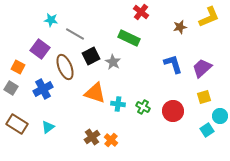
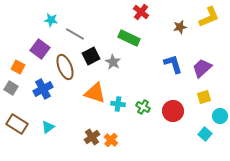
cyan square: moved 2 px left, 4 px down; rotated 16 degrees counterclockwise
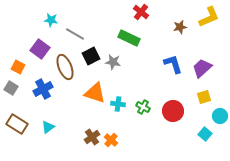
gray star: rotated 21 degrees counterclockwise
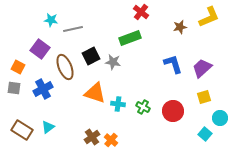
gray line: moved 2 px left, 5 px up; rotated 42 degrees counterclockwise
green rectangle: moved 1 px right; rotated 45 degrees counterclockwise
gray square: moved 3 px right; rotated 24 degrees counterclockwise
cyan circle: moved 2 px down
brown rectangle: moved 5 px right, 6 px down
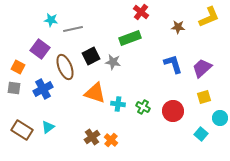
brown star: moved 2 px left; rotated 16 degrees clockwise
cyan square: moved 4 px left
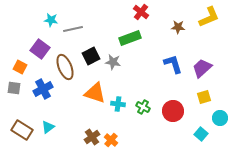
orange square: moved 2 px right
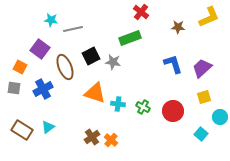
cyan circle: moved 1 px up
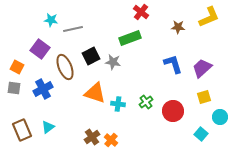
orange square: moved 3 px left
green cross: moved 3 px right, 5 px up; rotated 24 degrees clockwise
brown rectangle: rotated 35 degrees clockwise
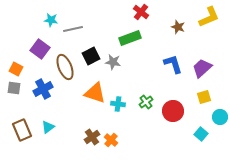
brown star: rotated 16 degrees clockwise
orange square: moved 1 px left, 2 px down
